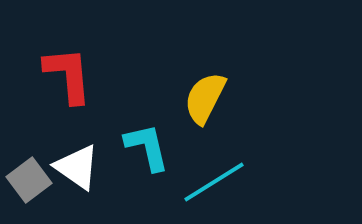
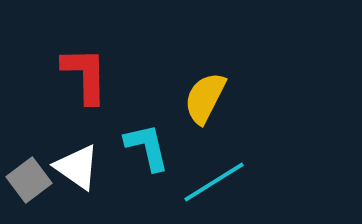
red L-shape: moved 17 px right; rotated 4 degrees clockwise
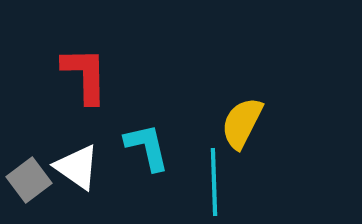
yellow semicircle: moved 37 px right, 25 px down
cyan line: rotated 60 degrees counterclockwise
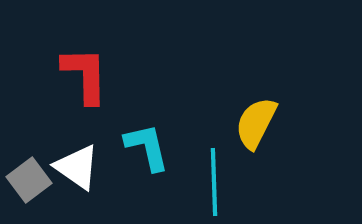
yellow semicircle: moved 14 px right
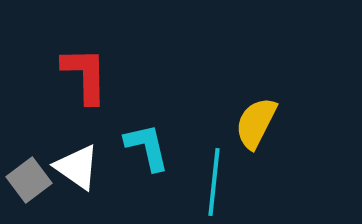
cyan line: rotated 8 degrees clockwise
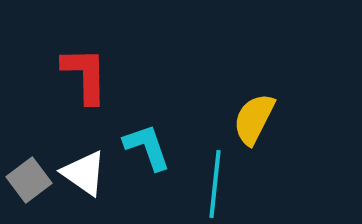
yellow semicircle: moved 2 px left, 4 px up
cyan L-shape: rotated 6 degrees counterclockwise
white triangle: moved 7 px right, 6 px down
cyan line: moved 1 px right, 2 px down
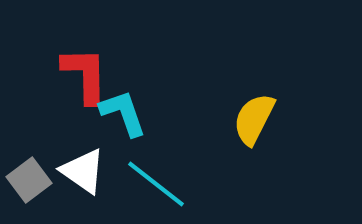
cyan L-shape: moved 24 px left, 34 px up
white triangle: moved 1 px left, 2 px up
cyan line: moved 59 px left; rotated 58 degrees counterclockwise
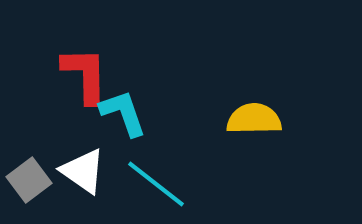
yellow semicircle: rotated 62 degrees clockwise
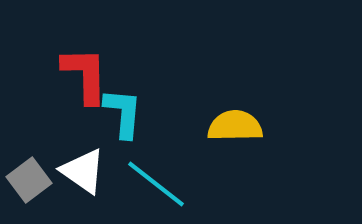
cyan L-shape: rotated 24 degrees clockwise
yellow semicircle: moved 19 px left, 7 px down
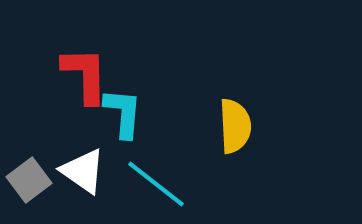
yellow semicircle: rotated 88 degrees clockwise
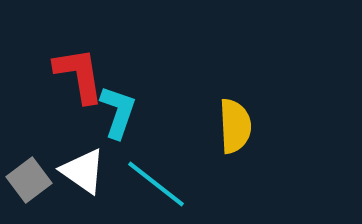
red L-shape: moved 6 px left; rotated 8 degrees counterclockwise
cyan L-shape: moved 5 px left, 1 px up; rotated 14 degrees clockwise
